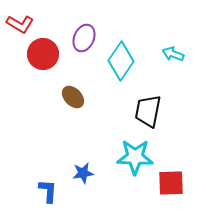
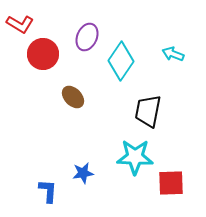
purple ellipse: moved 3 px right, 1 px up
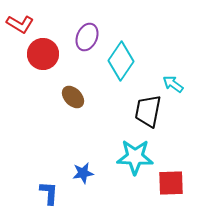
cyan arrow: moved 30 px down; rotated 15 degrees clockwise
blue L-shape: moved 1 px right, 2 px down
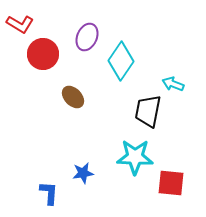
cyan arrow: rotated 15 degrees counterclockwise
red square: rotated 8 degrees clockwise
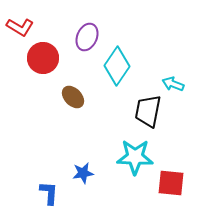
red L-shape: moved 3 px down
red circle: moved 4 px down
cyan diamond: moved 4 px left, 5 px down
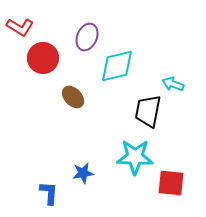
cyan diamond: rotated 42 degrees clockwise
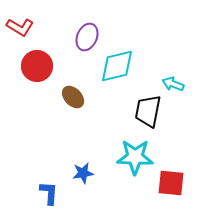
red circle: moved 6 px left, 8 px down
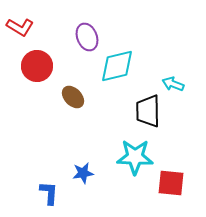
purple ellipse: rotated 44 degrees counterclockwise
black trapezoid: rotated 12 degrees counterclockwise
